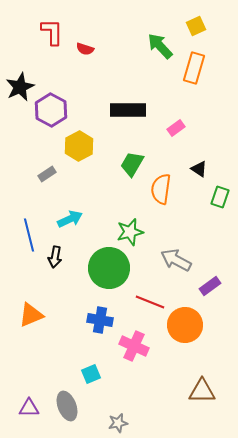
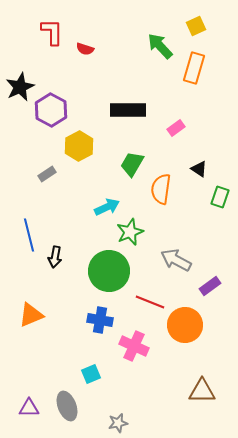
cyan arrow: moved 37 px right, 12 px up
green star: rotated 8 degrees counterclockwise
green circle: moved 3 px down
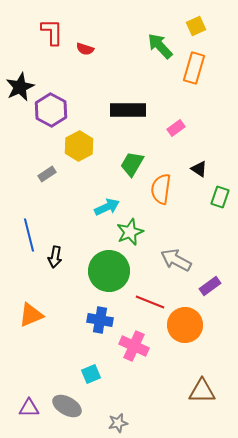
gray ellipse: rotated 40 degrees counterclockwise
